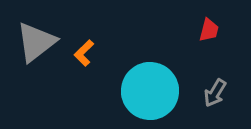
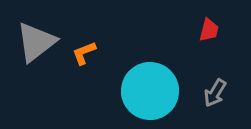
orange L-shape: rotated 24 degrees clockwise
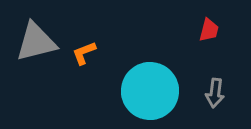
gray triangle: rotated 24 degrees clockwise
gray arrow: rotated 24 degrees counterclockwise
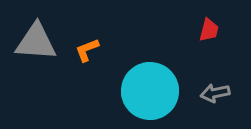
gray triangle: rotated 18 degrees clockwise
orange L-shape: moved 3 px right, 3 px up
gray arrow: rotated 72 degrees clockwise
